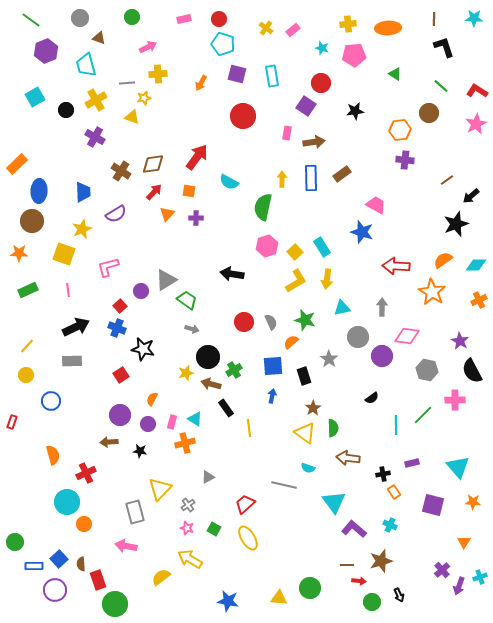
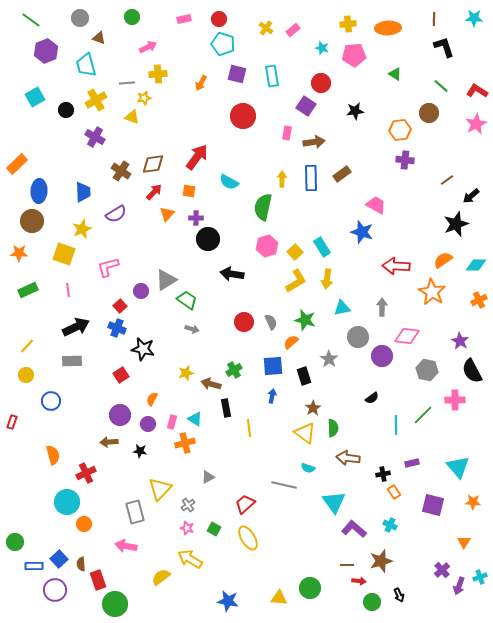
black circle at (208, 357): moved 118 px up
black rectangle at (226, 408): rotated 24 degrees clockwise
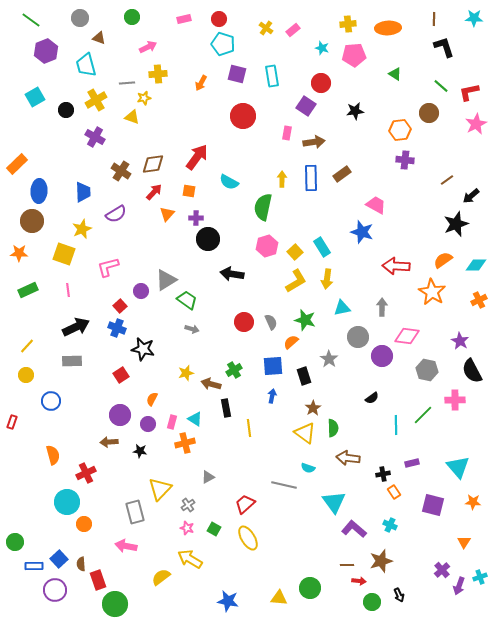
red L-shape at (477, 91): moved 8 px left, 1 px down; rotated 45 degrees counterclockwise
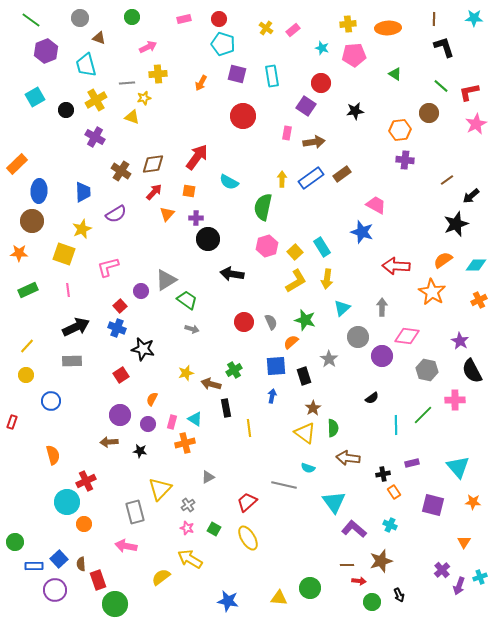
blue rectangle at (311, 178): rotated 55 degrees clockwise
cyan triangle at (342, 308): rotated 30 degrees counterclockwise
blue square at (273, 366): moved 3 px right
red cross at (86, 473): moved 8 px down
red trapezoid at (245, 504): moved 2 px right, 2 px up
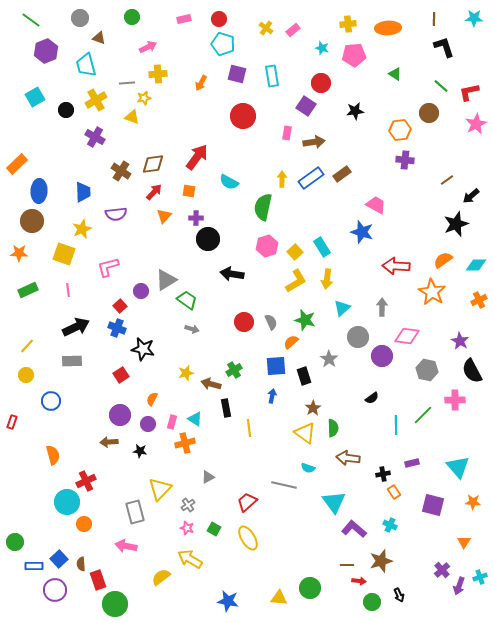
purple semicircle at (116, 214): rotated 25 degrees clockwise
orange triangle at (167, 214): moved 3 px left, 2 px down
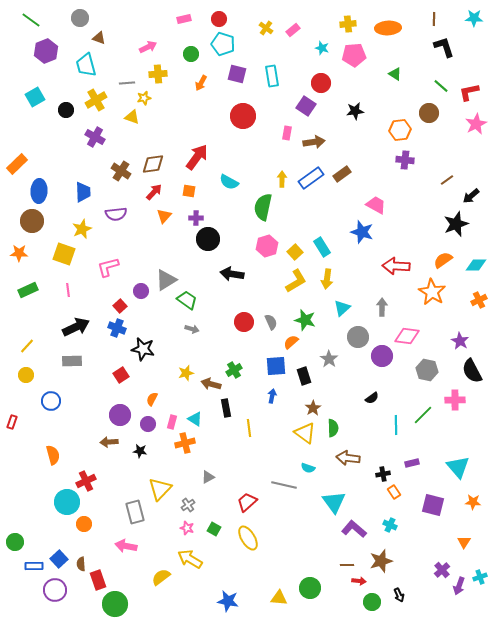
green circle at (132, 17): moved 59 px right, 37 px down
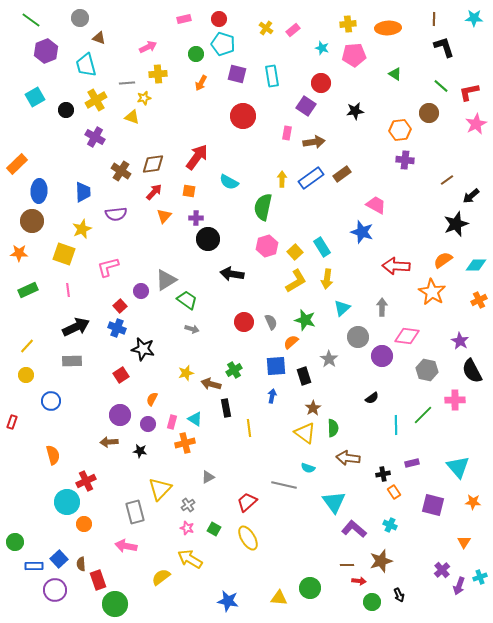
green circle at (191, 54): moved 5 px right
